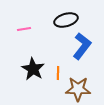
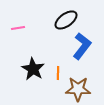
black ellipse: rotated 20 degrees counterclockwise
pink line: moved 6 px left, 1 px up
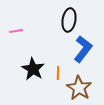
black ellipse: moved 3 px right; rotated 45 degrees counterclockwise
pink line: moved 2 px left, 3 px down
blue L-shape: moved 1 px right, 3 px down
brown star: moved 1 px right, 1 px up; rotated 30 degrees clockwise
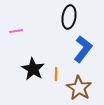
black ellipse: moved 3 px up
orange line: moved 2 px left, 1 px down
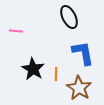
black ellipse: rotated 35 degrees counterclockwise
pink line: rotated 16 degrees clockwise
blue L-shape: moved 4 px down; rotated 48 degrees counterclockwise
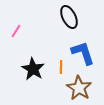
pink line: rotated 64 degrees counterclockwise
blue L-shape: rotated 8 degrees counterclockwise
orange line: moved 5 px right, 7 px up
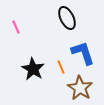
black ellipse: moved 2 px left, 1 px down
pink line: moved 4 px up; rotated 56 degrees counterclockwise
orange line: rotated 24 degrees counterclockwise
brown star: moved 1 px right
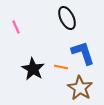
orange line: rotated 56 degrees counterclockwise
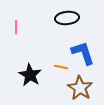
black ellipse: rotated 70 degrees counterclockwise
pink line: rotated 24 degrees clockwise
black star: moved 3 px left, 6 px down
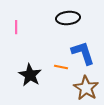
black ellipse: moved 1 px right
brown star: moved 6 px right
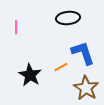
orange line: rotated 40 degrees counterclockwise
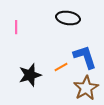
black ellipse: rotated 15 degrees clockwise
blue L-shape: moved 2 px right, 4 px down
black star: rotated 25 degrees clockwise
brown star: rotated 10 degrees clockwise
